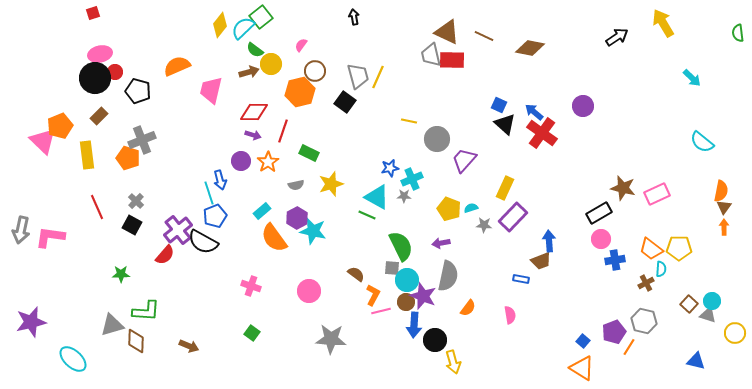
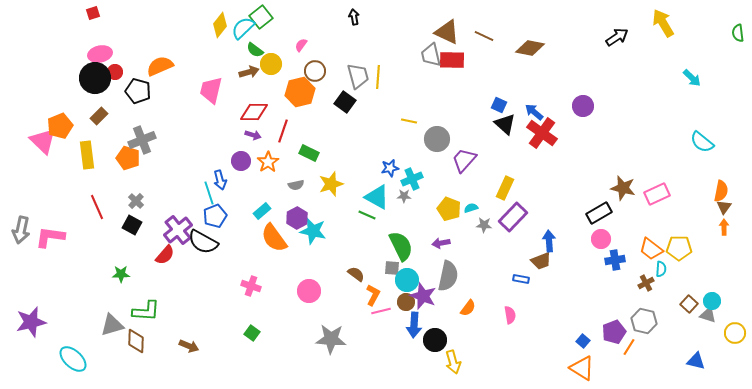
orange semicircle at (177, 66): moved 17 px left
yellow line at (378, 77): rotated 20 degrees counterclockwise
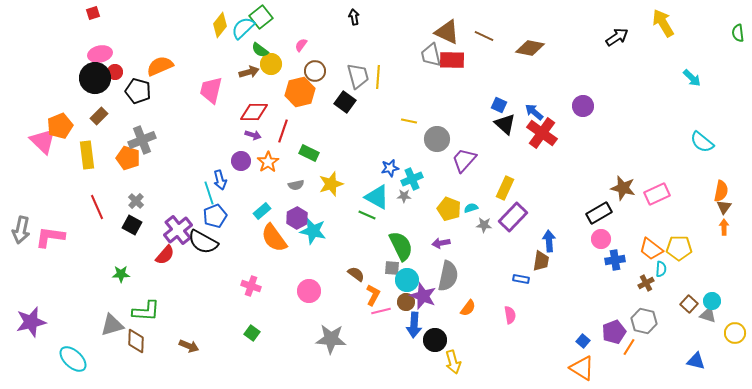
green semicircle at (255, 50): moved 5 px right
brown trapezoid at (541, 261): rotated 60 degrees counterclockwise
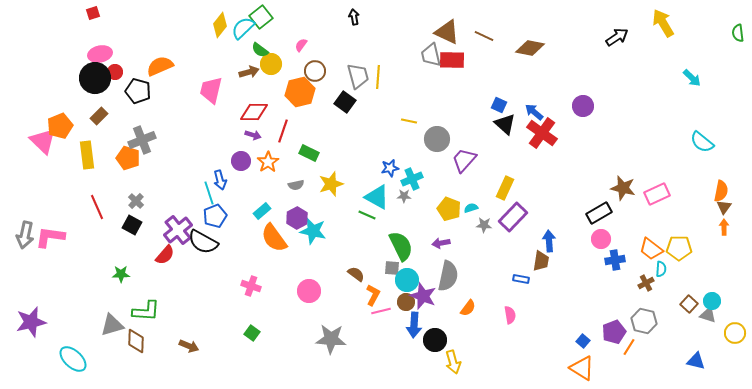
gray arrow at (21, 230): moved 4 px right, 5 px down
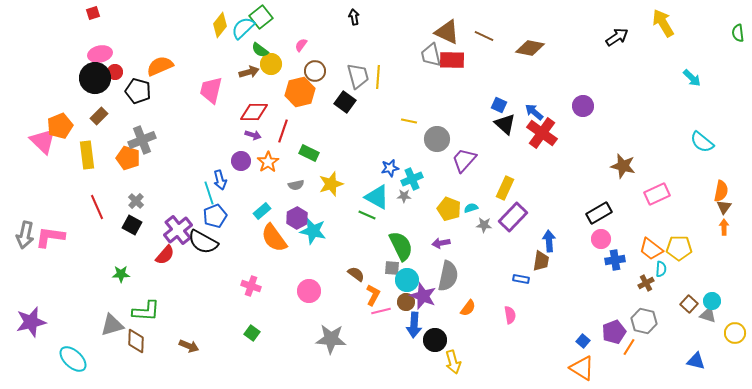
brown star at (623, 188): moved 22 px up
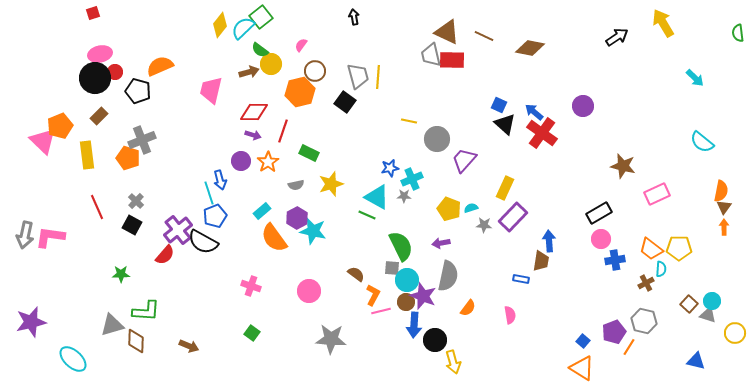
cyan arrow at (692, 78): moved 3 px right
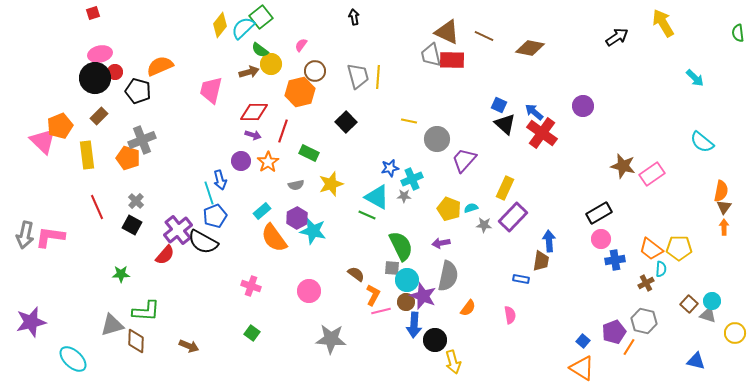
black square at (345, 102): moved 1 px right, 20 px down; rotated 10 degrees clockwise
pink rectangle at (657, 194): moved 5 px left, 20 px up; rotated 10 degrees counterclockwise
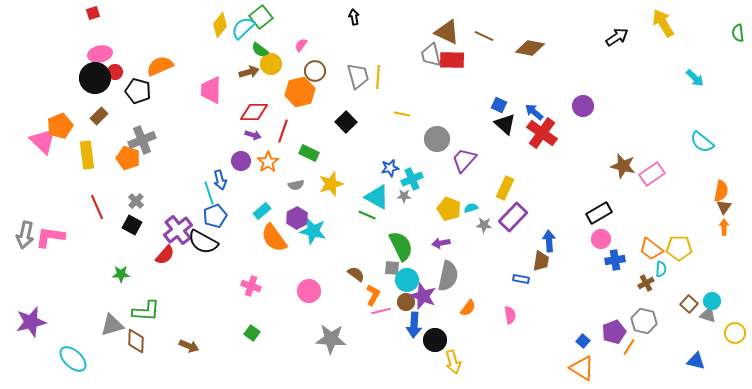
pink trapezoid at (211, 90): rotated 12 degrees counterclockwise
yellow line at (409, 121): moved 7 px left, 7 px up
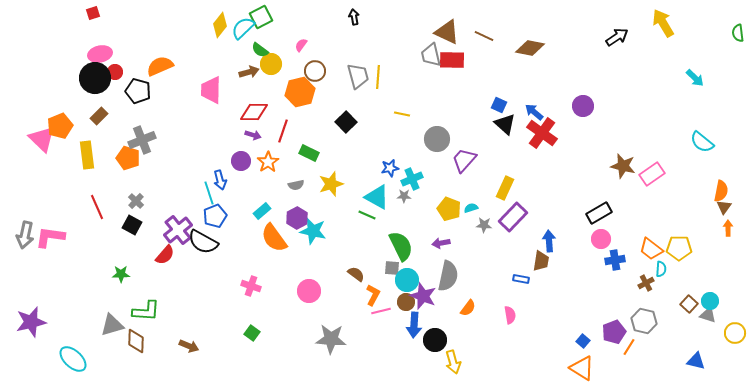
green square at (261, 17): rotated 10 degrees clockwise
pink triangle at (43, 141): moved 1 px left, 2 px up
orange arrow at (724, 227): moved 4 px right, 1 px down
cyan circle at (712, 301): moved 2 px left
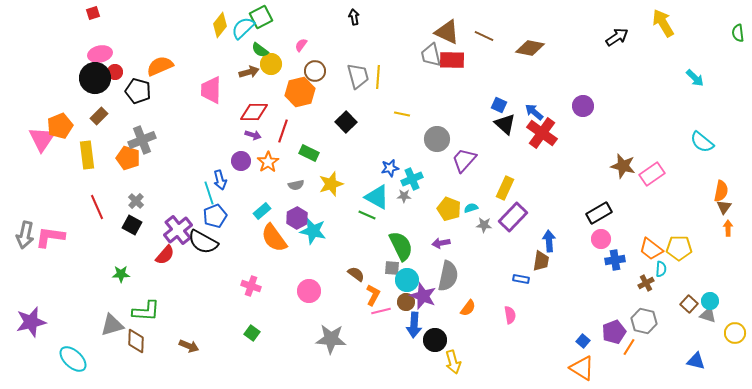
pink triangle at (42, 139): rotated 20 degrees clockwise
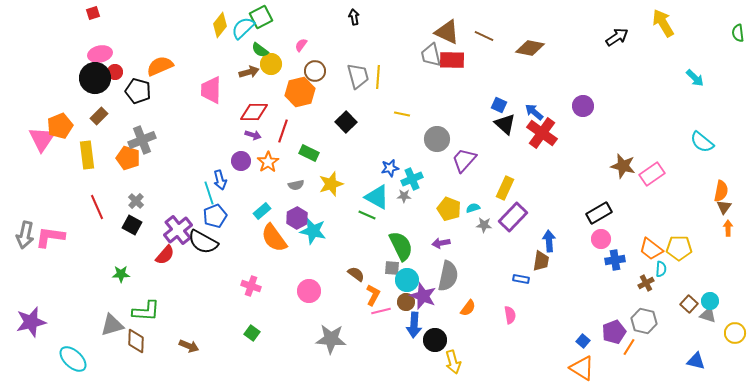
cyan semicircle at (471, 208): moved 2 px right
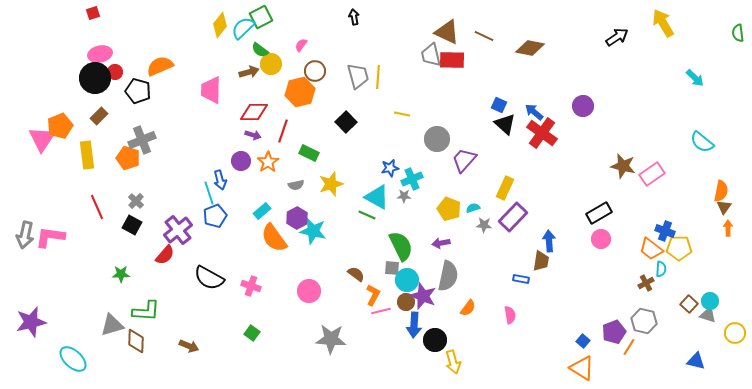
black semicircle at (203, 242): moved 6 px right, 36 px down
blue cross at (615, 260): moved 50 px right, 29 px up; rotated 30 degrees clockwise
